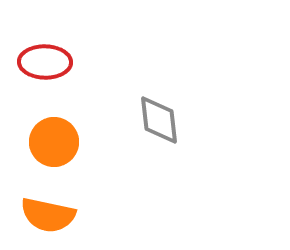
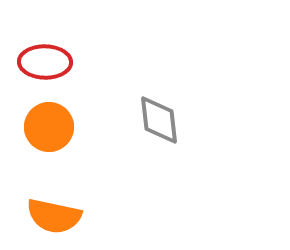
orange circle: moved 5 px left, 15 px up
orange semicircle: moved 6 px right, 1 px down
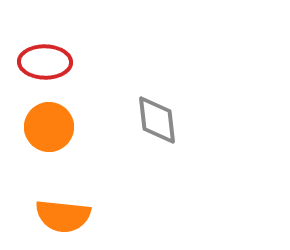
gray diamond: moved 2 px left
orange semicircle: moved 9 px right; rotated 6 degrees counterclockwise
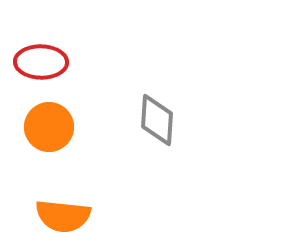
red ellipse: moved 4 px left
gray diamond: rotated 10 degrees clockwise
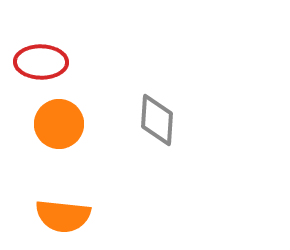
orange circle: moved 10 px right, 3 px up
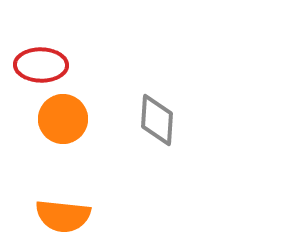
red ellipse: moved 3 px down
orange circle: moved 4 px right, 5 px up
